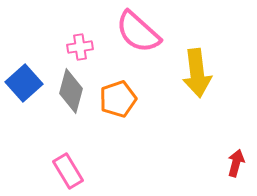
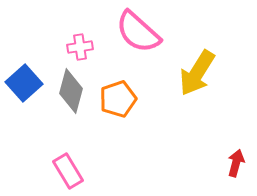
yellow arrow: rotated 39 degrees clockwise
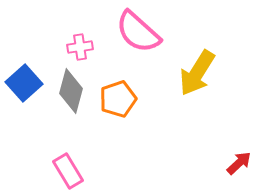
red arrow: moved 3 px right; rotated 32 degrees clockwise
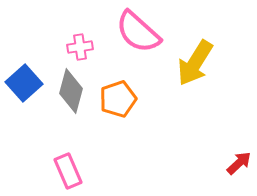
yellow arrow: moved 2 px left, 10 px up
pink rectangle: rotated 8 degrees clockwise
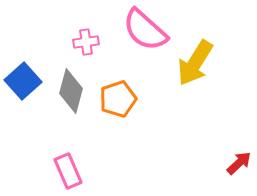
pink semicircle: moved 7 px right, 2 px up
pink cross: moved 6 px right, 5 px up
blue square: moved 1 px left, 2 px up
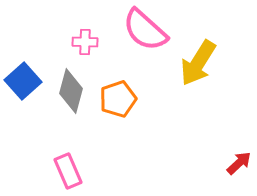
pink cross: moved 1 px left; rotated 10 degrees clockwise
yellow arrow: moved 3 px right
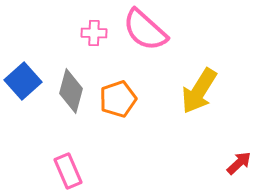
pink cross: moved 9 px right, 9 px up
yellow arrow: moved 1 px right, 28 px down
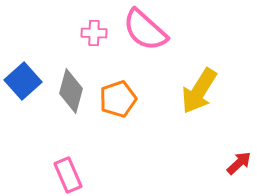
pink rectangle: moved 4 px down
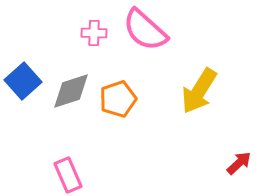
gray diamond: rotated 57 degrees clockwise
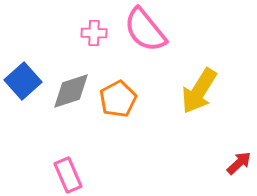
pink semicircle: rotated 9 degrees clockwise
orange pentagon: rotated 9 degrees counterclockwise
